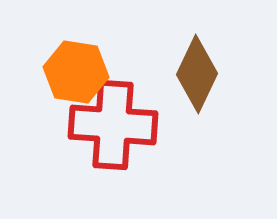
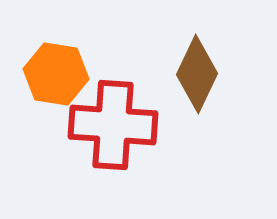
orange hexagon: moved 20 px left, 2 px down
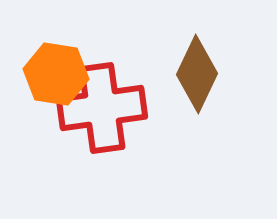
red cross: moved 11 px left, 17 px up; rotated 12 degrees counterclockwise
